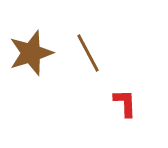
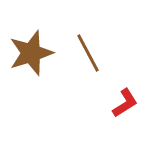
red L-shape: rotated 60 degrees clockwise
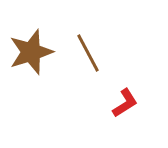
brown star: moved 1 px up
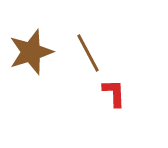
red L-shape: moved 11 px left, 10 px up; rotated 60 degrees counterclockwise
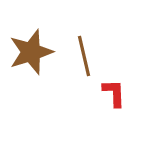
brown line: moved 4 px left, 3 px down; rotated 15 degrees clockwise
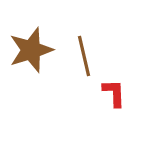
brown star: moved 2 px up
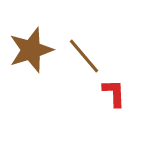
brown line: rotated 27 degrees counterclockwise
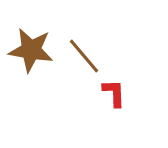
brown star: rotated 27 degrees clockwise
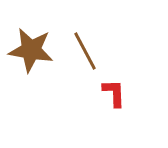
brown line: moved 1 px right, 5 px up; rotated 12 degrees clockwise
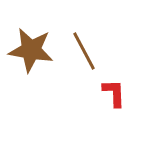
brown line: moved 1 px left
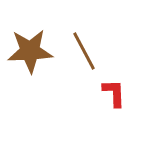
brown star: moved 1 px left, 1 px down; rotated 12 degrees counterclockwise
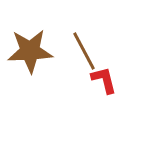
red L-shape: moved 10 px left, 13 px up; rotated 12 degrees counterclockwise
